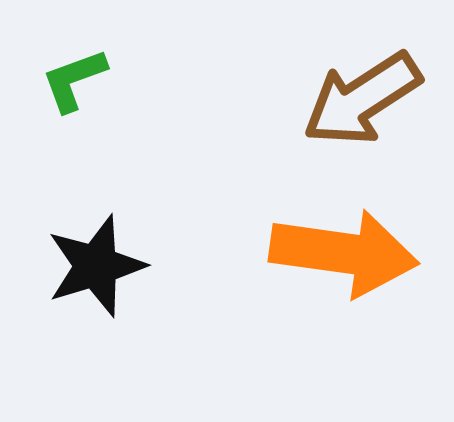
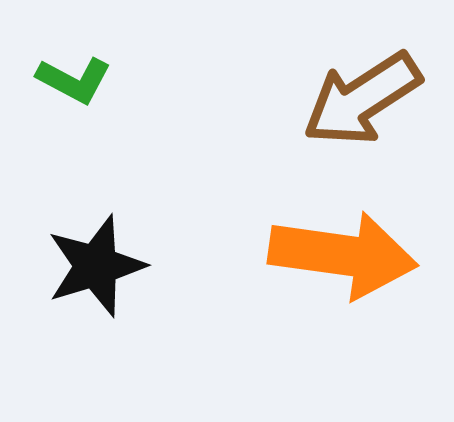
green L-shape: rotated 132 degrees counterclockwise
orange arrow: moved 1 px left, 2 px down
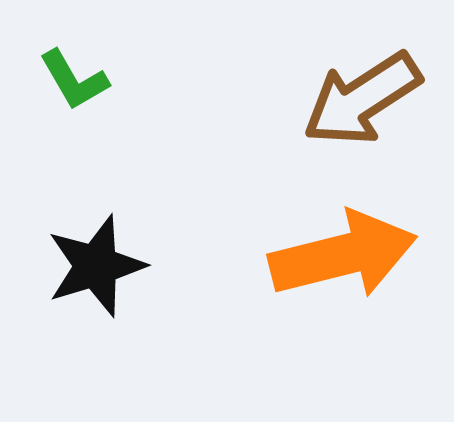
green L-shape: rotated 32 degrees clockwise
orange arrow: rotated 22 degrees counterclockwise
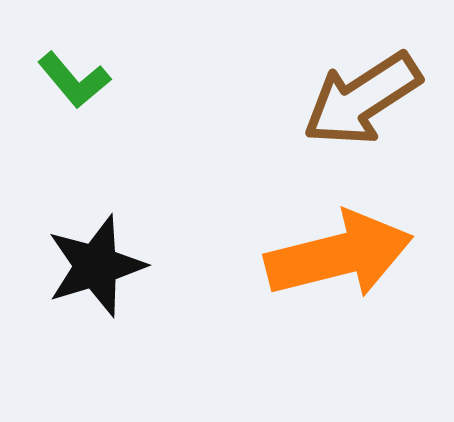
green L-shape: rotated 10 degrees counterclockwise
orange arrow: moved 4 px left
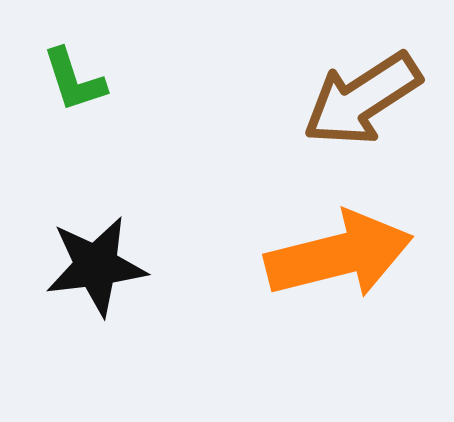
green L-shape: rotated 22 degrees clockwise
black star: rotated 10 degrees clockwise
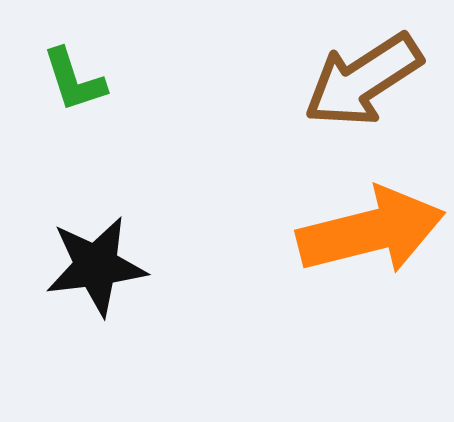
brown arrow: moved 1 px right, 19 px up
orange arrow: moved 32 px right, 24 px up
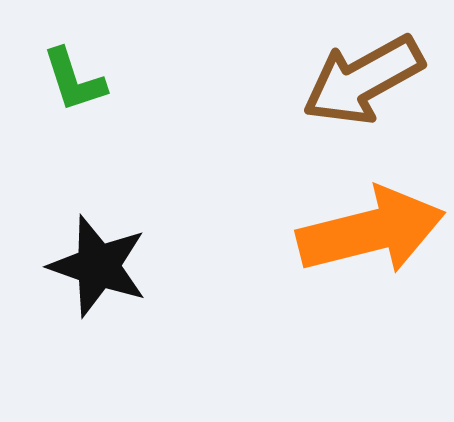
brown arrow: rotated 4 degrees clockwise
black star: moved 2 px right; rotated 26 degrees clockwise
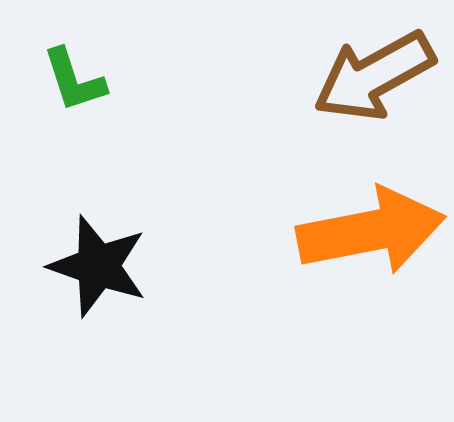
brown arrow: moved 11 px right, 4 px up
orange arrow: rotated 3 degrees clockwise
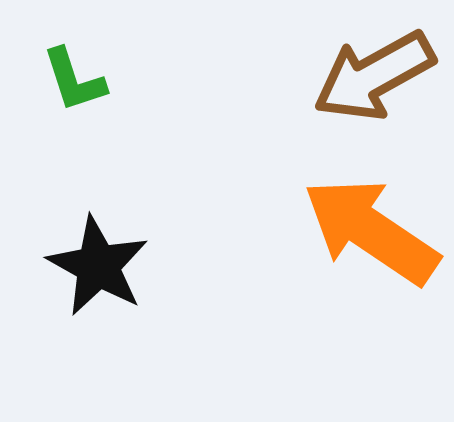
orange arrow: rotated 135 degrees counterclockwise
black star: rotated 10 degrees clockwise
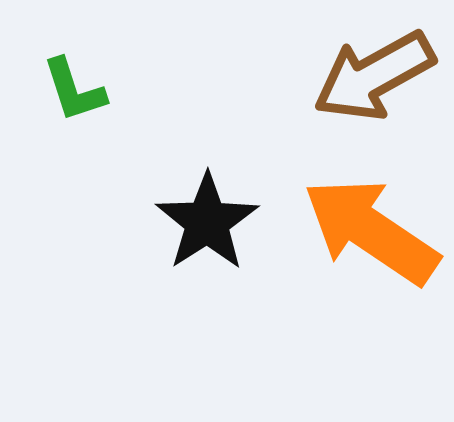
green L-shape: moved 10 px down
black star: moved 109 px right, 44 px up; rotated 10 degrees clockwise
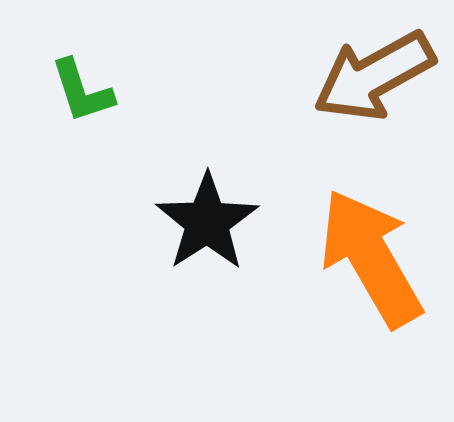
green L-shape: moved 8 px right, 1 px down
orange arrow: moved 27 px down; rotated 26 degrees clockwise
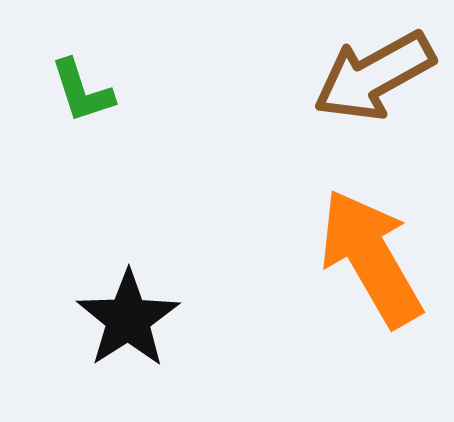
black star: moved 79 px left, 97 px down
